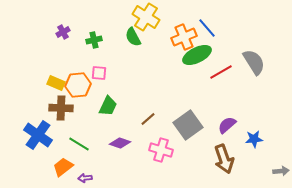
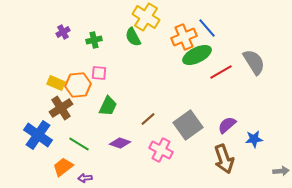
brown cross: rotated 35 degrees counterclockwise
pink cross: rotated 10 degrees clockwise
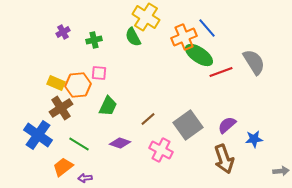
green ellipse: moved 2 px right; rotated 60 degrees clockwise
red line: rotated 10 degrees clockwise
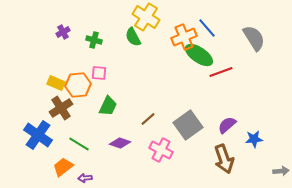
green cross: rotated 28 degrees clockwise
gray semicircle: moved 24 px up
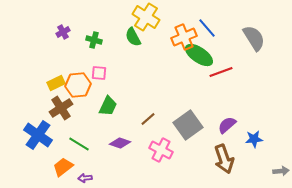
yellow rectangle: rotated 48 degrees counterclockwise
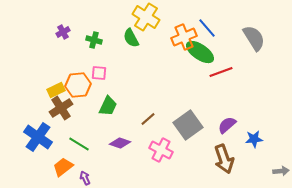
green semicircle: moved 2 px left, 1 px down
green ellipse: moved 1 px right, 3 px up
yellow rectangle: moved 7 px down
blue cross: moved 2 px down
purple arrow: rotated 72 degrees clockwise
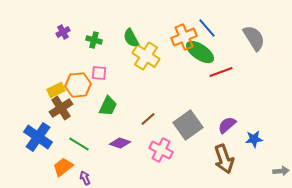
yellow cross: moved 39 px down
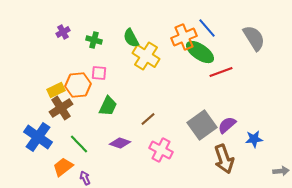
gray square: moved 14 px right
green line: rotated 15 degrees clockwise
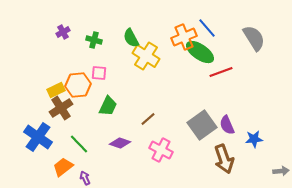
purple semicircle: rotated 72 degrees counterclockwise
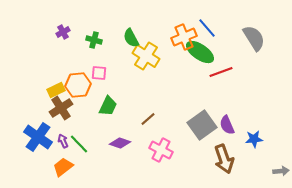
purple arrow: moved 22 px left, 37 px up
